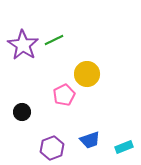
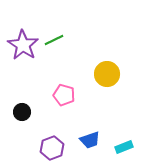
yellow circle: moved 20 px right
pink pentagon: rotated 30 degrees counterclockwise
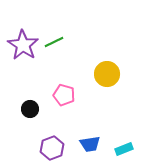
green line: moved 2 px down
black circle: moved 8 px right, 3 px up
blue trapezoid: moved 4 px down; rotated 10 degrees clockwise
cyan rectangle: moved 2 px down
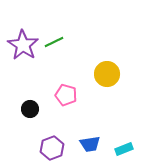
pink pentagon: moved 2 px right
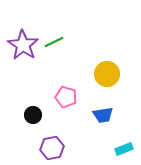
pink pentagon: moved 2 px down
black circle: moved 3 px right, 6 px down
blue trapezoid: moved 13 px right, 29 px up
purple hexagon: rotated 10 degrees clockwise
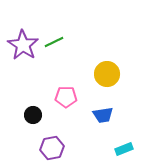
pink pentagon: rotated 15 degrees counterclockwise
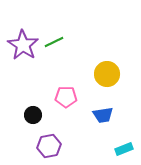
purple hexagon: moved 3 px left, 2 px up
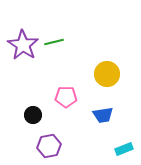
green line: rotated 12 degrees clockwise
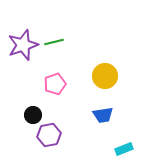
purple star: rotated 20 degrees clockwise
yellow circle: moved 2 px left, 2 px down
pink pentagon: moved 11 px left, 13 px up; rotated 20 degrees counterclockwise
purple hexagon: moved 11 px up
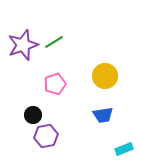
green line: rotated 18 degrees counterclockwise
purple hexagon: moved 3 px left, 1 px down
